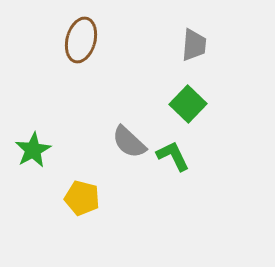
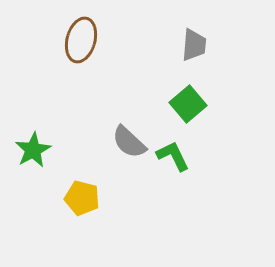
green square: rotated 6 degrees clockwise
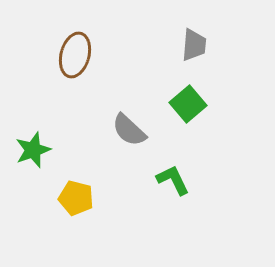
brown ellipse: moved 6 px left, 15 px down
gray semicircle: moved 12 px up
green star: rotated 9 degrees clockwise
green L-shape: moved 24 px down
yellow pentagon: moved 6 px left
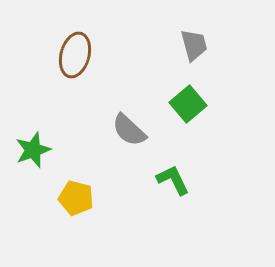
gray trapezoid: rotated 20 degrees counterclockwise
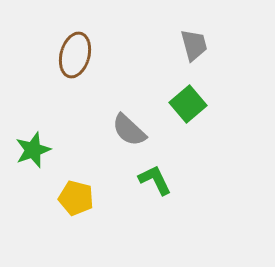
green L-shape: moved 18 px left
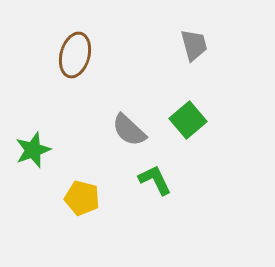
green square: moved 16 px down
yellow pentagon: moved 6 px right
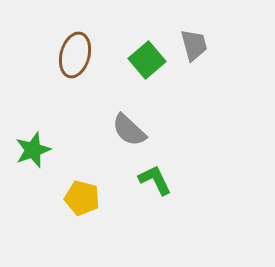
green square: moved 41 px left, 60 px up
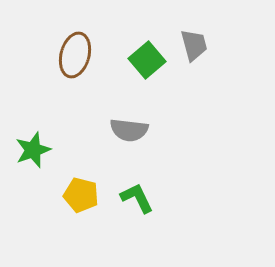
gray semicircle: rotated 36 degrees counterclockwise
green L-shape: moved 18 px left, 18 px down
yellow pentagon: moved 1 px left, 3 px up
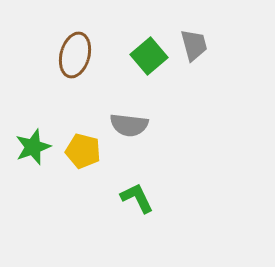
green square: moved 2 px right, 4 px up
gray semicircle: moved 5 px up
green star: moved 3 px up
yellow pentagon: moved 2 px right, 44 px up
